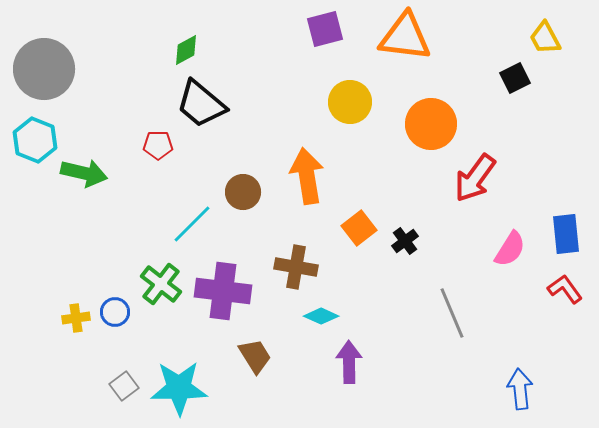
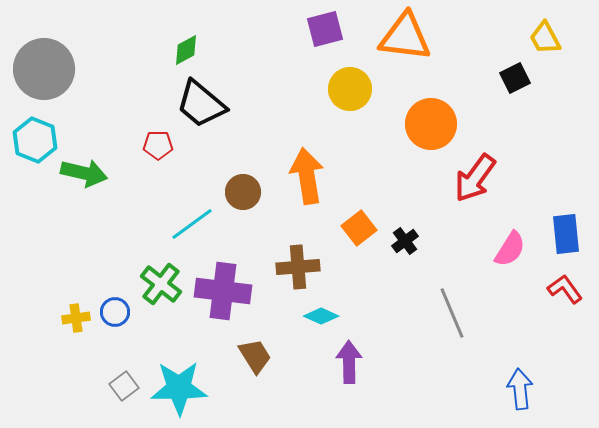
yellow circle: moved 13 px up
cyan line: rotated 9 degrees clockwise
brown cross: moved 2 px right; rotated 15 degrees counterclockwise
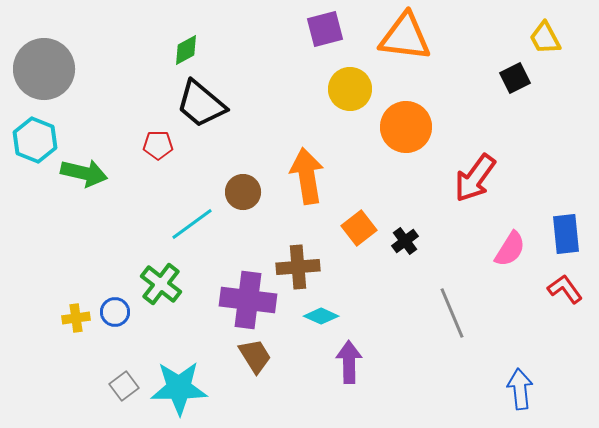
orange circle: moved 25 px left, 3 px down
purple cross: moved 25 px right, 9 px down
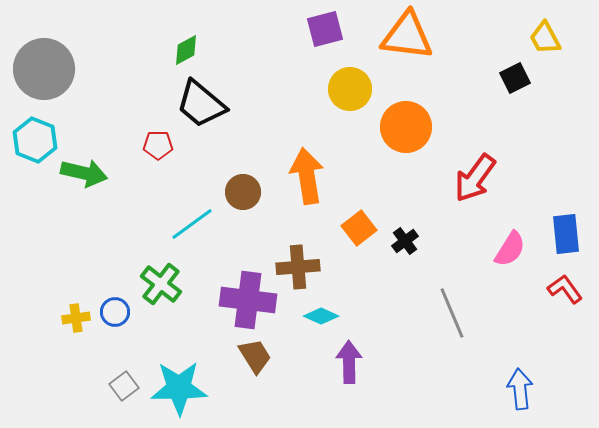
orange triangle: moved 2 px right, 1 px up
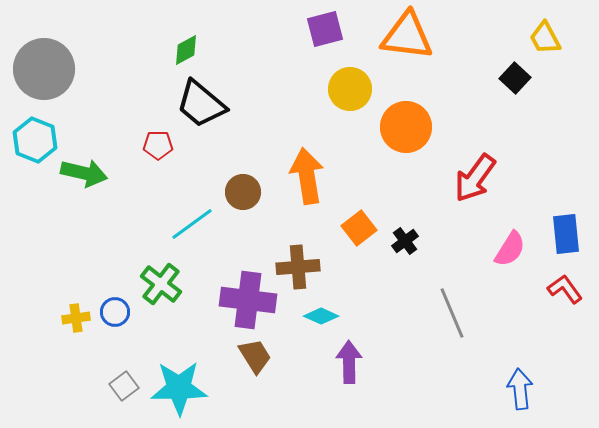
black square: rotated 20 degrees counterclockwise
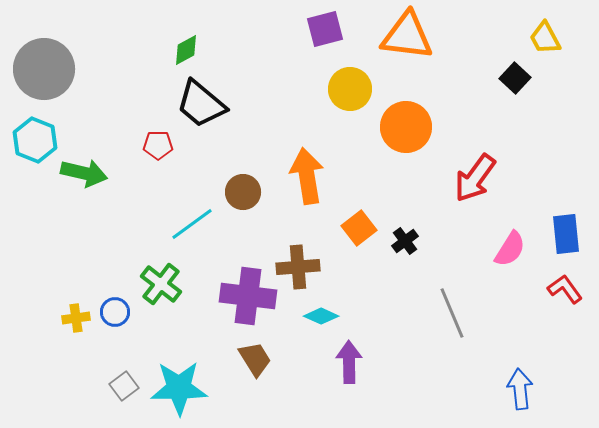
purple cross: moved 4 px up
brown trapezoid: moved 3 px down
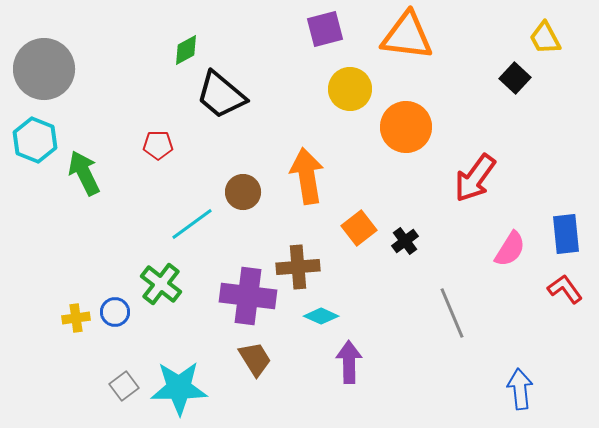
black trapezoid: moved 20 px right, 9 px up
green arrow: rotated 129 degrees counterclockwise
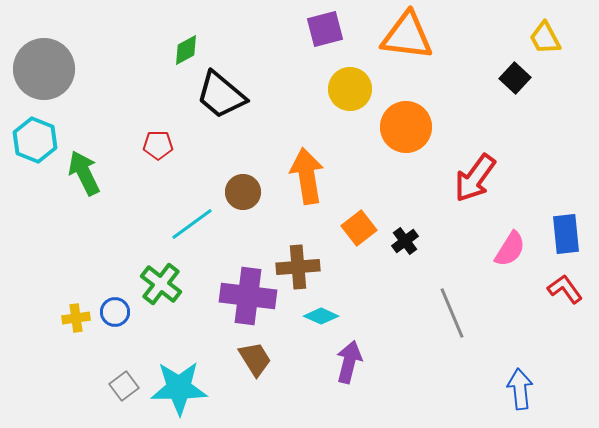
purple arrow: rotated 15 degrees clockwise
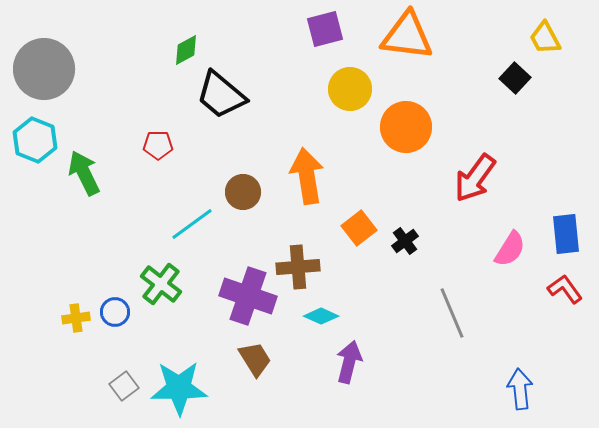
purple cross: rotated 12 degrees clockwise
